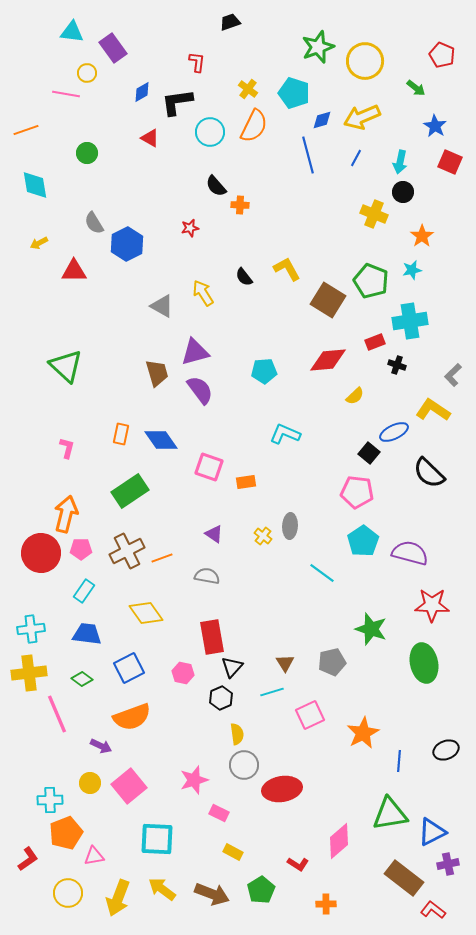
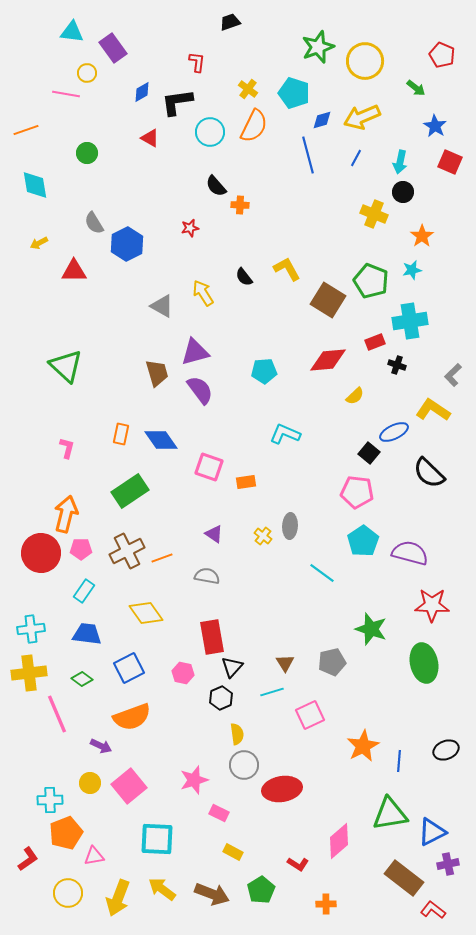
orange star at (363, 733): moved 13 px down
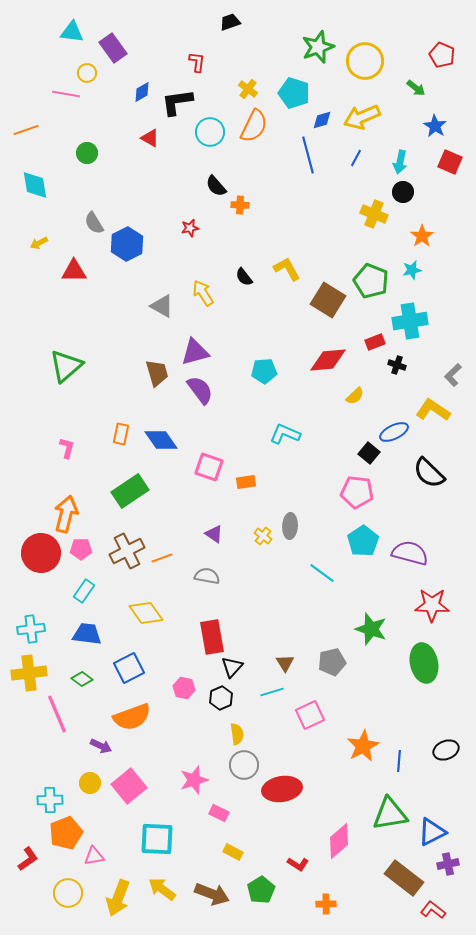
green triangle at (66, 366): rotated 36 degrees clockwise
pink hexagon at (183, 673): moved 1 px right, 15 px down
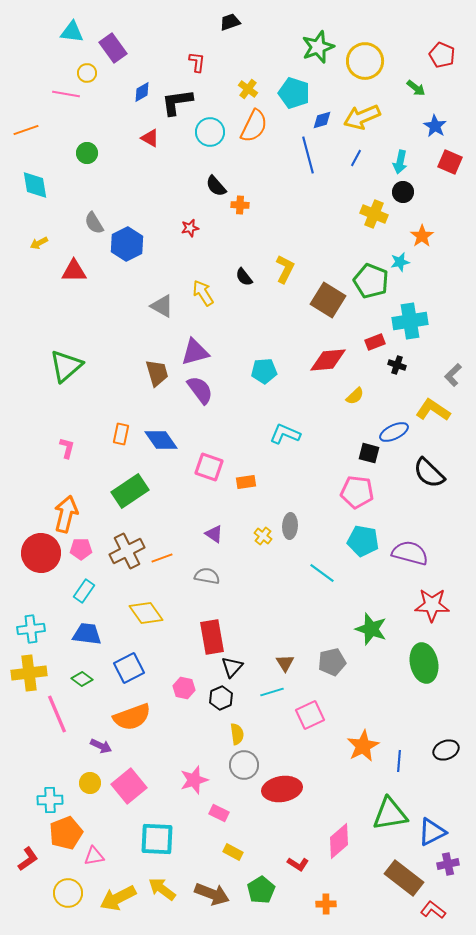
yellow L-shape at (287, 269): moved 2 px left; rotated 56 degrees clockwise
cyan star at (412, 270): moved 12 px left, 8 px up
black square at (369, 453): rotated 25 degrees counterclockwise
cyan pentagon at (363, 541): rotated 28 degrees counterclockwise
yellow arrow at (118, 898): rotated 42 degrees clockwise
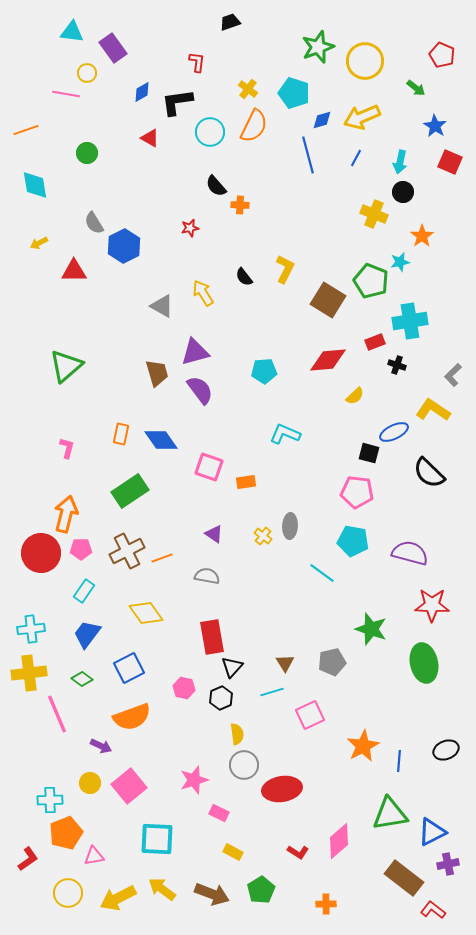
blue hexagon at (127, 244): moved 3 px left, 2 px down
cyan pentagon at (363, 541): moved 10 px left
blue trapezoid at (87, 634): rotated 60 degrees counterclockwise
red L-shape at (298, 864): moved 12 px up
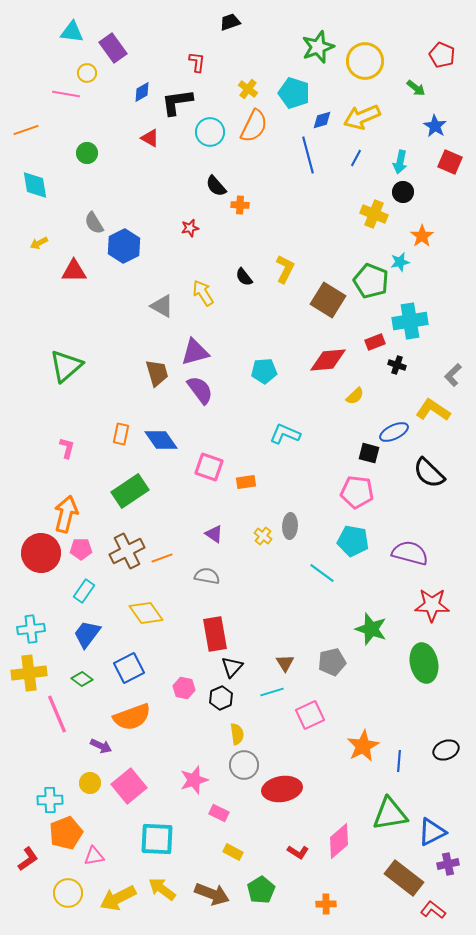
red rectangle at (212, 637): moved 3 px right, 3 px up
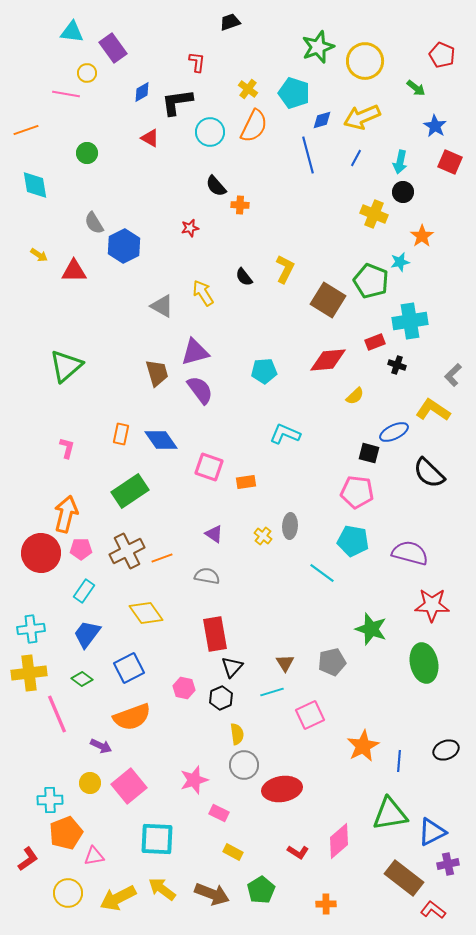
yellow arrow at (39, 243): moved 12 px down; rotated 120 degrees counterclockwise
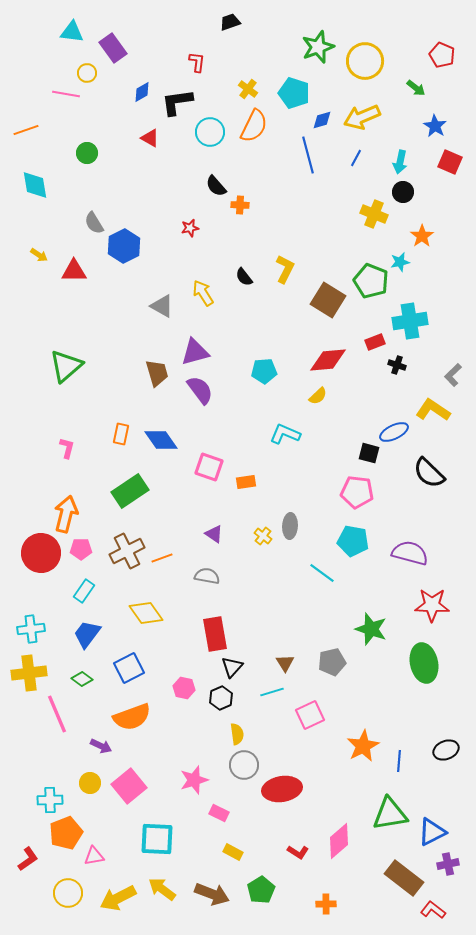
yellow semicircle at (355, 396): moved 37 px left
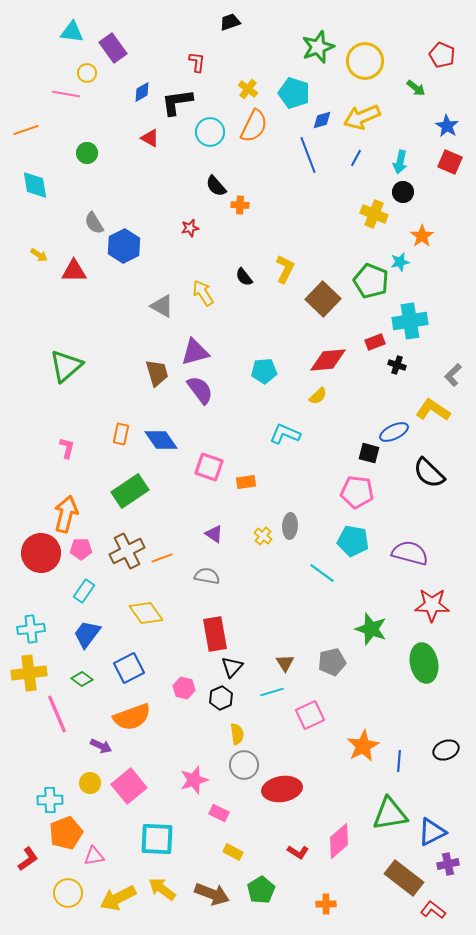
blue star at (435, 126): moved 12 px right
blue line at (308, 155): rotated 6 degrees counterclockwise
brown square at (328, 300): moved 5 px left, 1 px up; rotated 12 degrees clockwise
